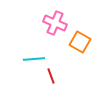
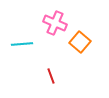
orange square: rotated 10 degrees clockwise
cyan line: moved 12 px left, 15 px up
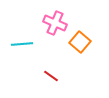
red line: rotated 35 degrees counterclockwise
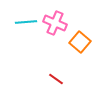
cyan line: moved 4 px right, 22 px up
red line: moved 5 px right, 3 px down
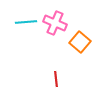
red line: rotated 49 degrees clockwise
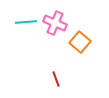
red line: rotated 14 degrees counterclockwise
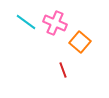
cyan line: rotated 40 degrees clockwise
red line: moved 7 px right, 9 px up
